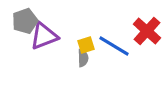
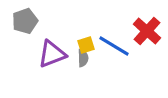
purple triangle: moved 8 px right, 18 px down
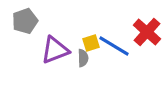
red cross: moved 1 px down
yellow square: moved 5 px right, 2 px up
purple triangle: moved 3 px right, 4 px up
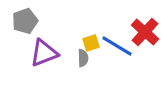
red cross: moved 2 px left
blue line: moved 3 px right
purple triangle: moved 11 px left, 3 px down
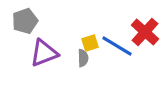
yellow square: moved 1 px left
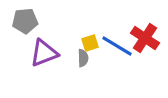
gray pentagon: rotated 15 degrees clockwise
red cross: moved 6 px down; rotated 8 degrees counterclockwise
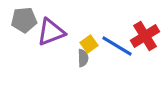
gray pentagon: moved 1 px left, 1 px up
red cross: moved 2 px up; rotated 24 degrees clockwise
yellow square: moved 1 px left, 1 px down; rotated 18 degrees counterclockwise
purple triangle: moved 7 px right, 21 px up
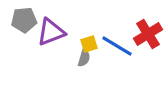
red cross: moved 3 px right, 2 px up
yellow square: rotated 18 degrees clockwise
gray semicircle: moved 1 px right; rotated 18 degrees clockwise
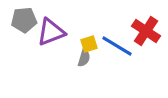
red cross: moved 2 px left, 3 px up; rotated 24 degrees counterclockwise
